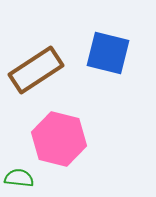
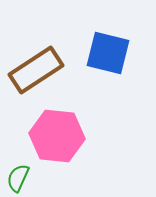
pink hexagon: moved 2 px left, 3 px up; rotated 8 degrees counterclockwise
green semicircle: moved 1 px left; rotated 72 degrees counterclockwise
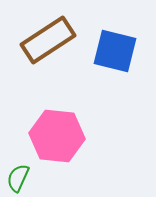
blue square: moved 7 px right, 2 px up
brown rectangle: moved 12 px right, 30 px up
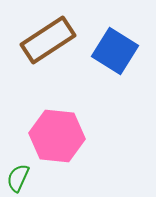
blue square: rotated 18 degrees clockwise
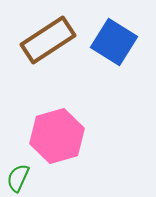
blue square: moved 1 px left, 9 px up
pink hexagon: rotated 22 degrees counterclockwise
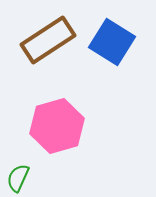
blue square: moved 2 px left
pink hexagon: moved 10 px up
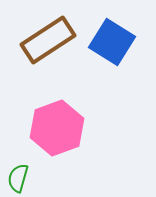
pink hexagon: moved 2 px down; rotated 4 degrees counterclockwise
green semicircle: rotated 8 degrees counterclockwise
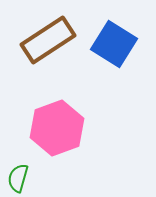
blue square: moved 2 px right, 2 px down
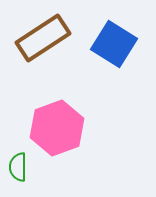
brown rectangle: moved 5 px left, 2 px up
green semicircle: moved 11 px up; rotated 16 degrees counterclockwise
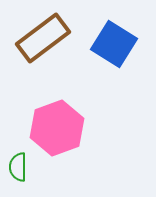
brown rectangle: rotated 4 degrees counterclockwise
